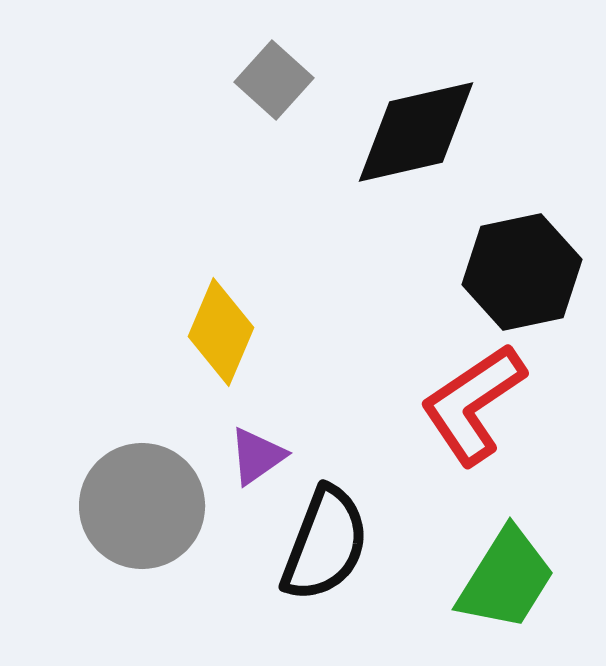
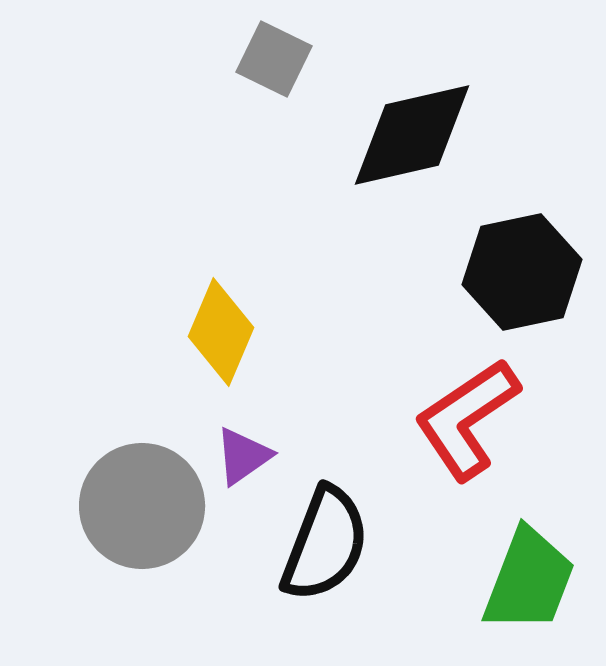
gray square: moved 21 px up; rotated 16 degrees counterclockwise
black diamond: moved 4 px left, 3 px down
red L-shape: moved 6 px left, 15 px down
purple triangle: moved 14 px left
green trapezoid: moved 23 px right, 1 px down; rotated 11 degrees counterclockwise
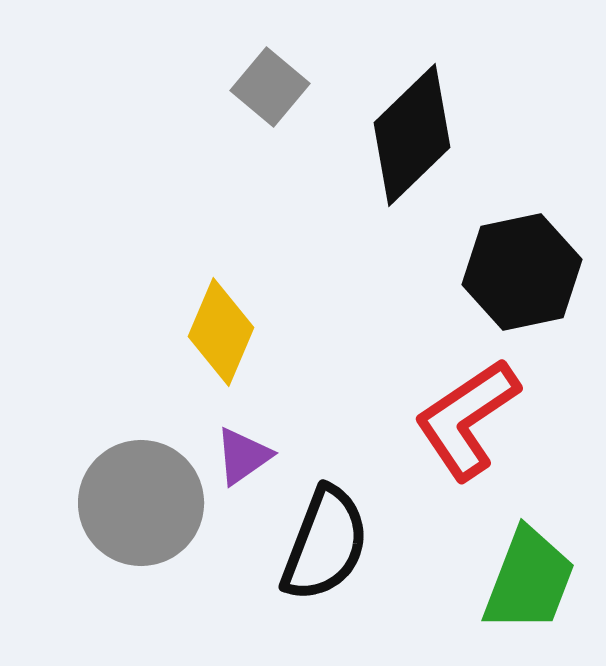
gray square: moved 4 px left, 28 px down; rotated 14 degrees clockwise
black diamond: rotated 31 degrees counterclockwise
gray circle: moved 1 px left, 3 px up
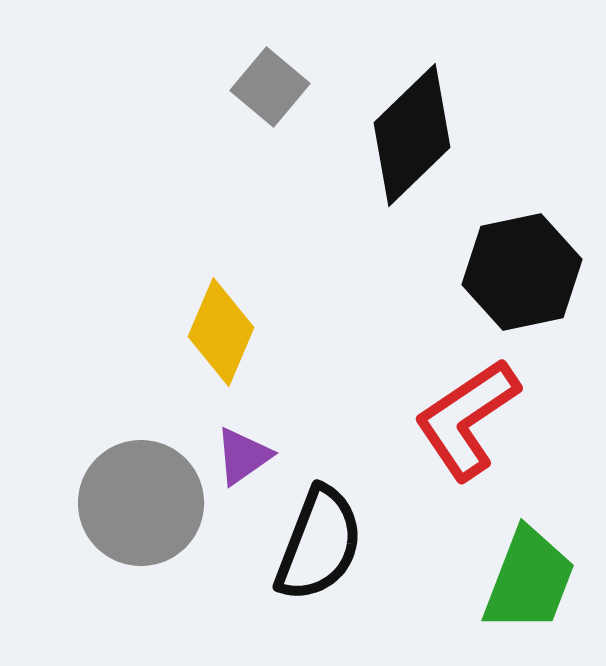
black semicircle: moved 6 px left
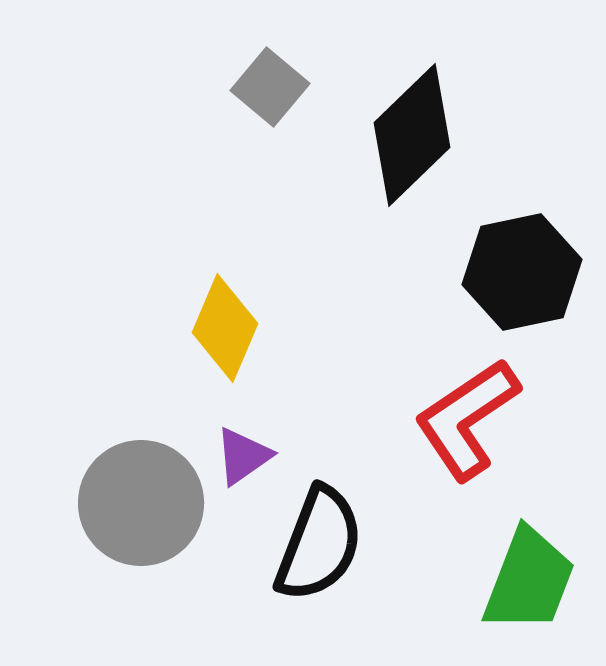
yellow diamond: moved 4 px right, 4 px up
